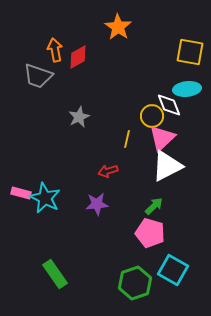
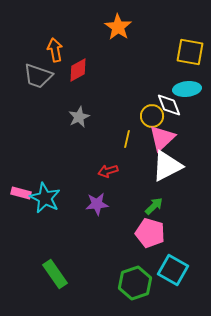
red diamond: moved 13 px down
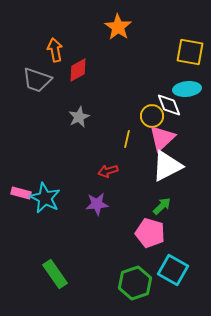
gray trapezoid: moved 1 px left, 4 px down
green arrow: moved 8 px right
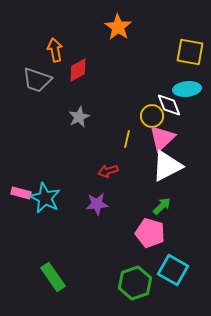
green rectangle: moved 2 px left, 3 px down
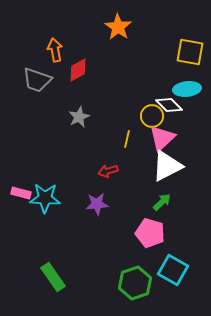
white diamond: rotated 24 degrees counterclockwise
cyan star: rotated 24 degrees counterclockwise
green arrow: moved 4 px up
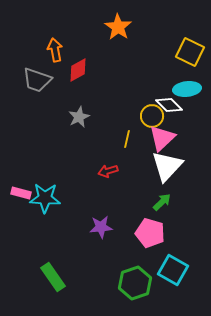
yellow square: rotated 16 degrees clockwise
white triangle: rotated 20 degrees counterclockwise
purple star: moved 4 px right, 23 px down
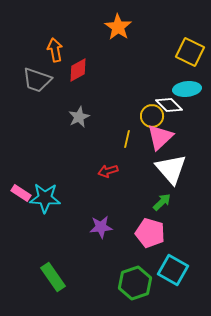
pink triangle: moved 2 px left, 1 px up
white triangle: moved 4 px right, 3 px down; rotated 24 degrees counterclockwise
pink rectangle: rotated 18 degrees clockwise
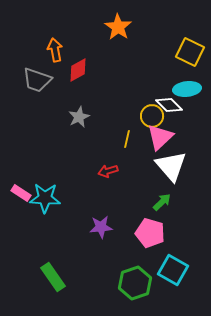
white triangle: moved 3 px up
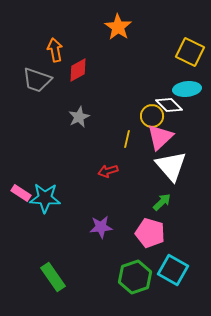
green hexagon: moved 6 px up
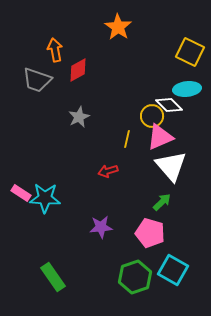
pink triangle: rotated 20 degrees clockwise
